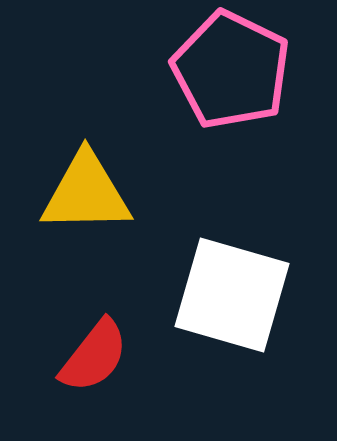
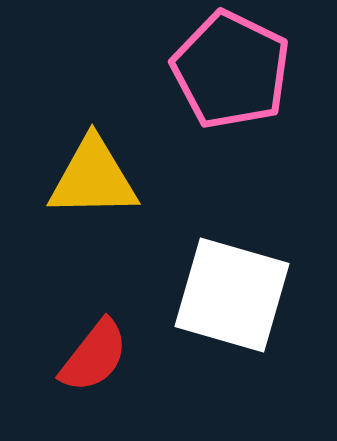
yellow triangle: moved 7 px right, 15 px up
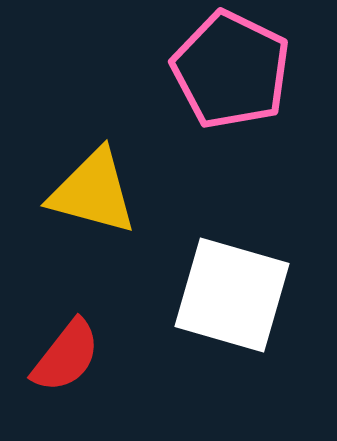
yellow triangle: moved 14 px down; rotated 16 degrees clockwise
red semicircle: moved 28 px left
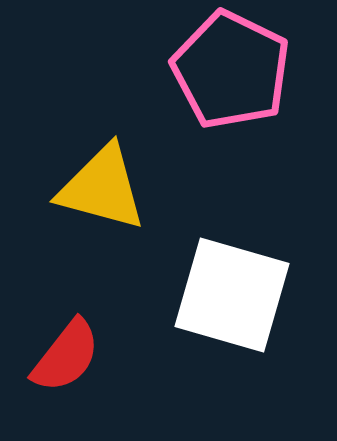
yellow triangle: moved 9 px right, 4 px up
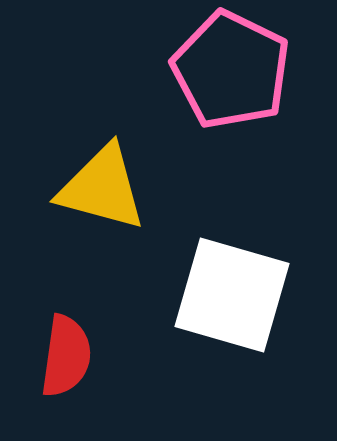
red semicircle: rotated 30 degrees counterclockwise
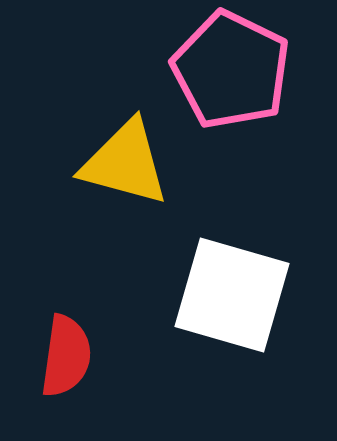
yellow triangle: moved 23 px right, 25 px up
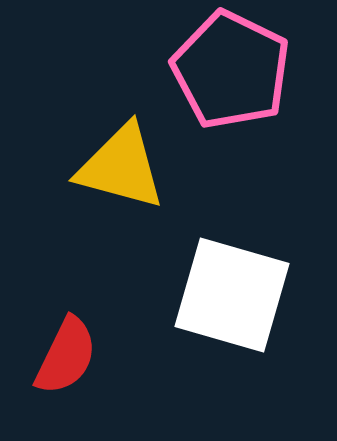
yellow triangle: moved 4 px left, 4 px down
red semicircle: rotated 18 degrees clockwise
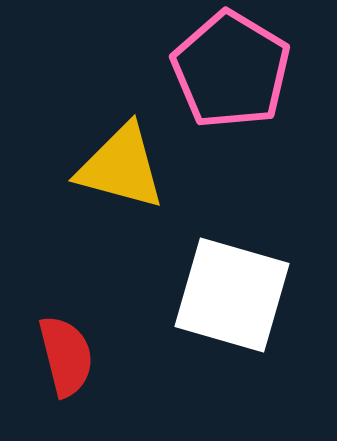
pink pentagon: rotated 5 degrees clockwise
red semicircle: rotated 40 degrees counterclockwise
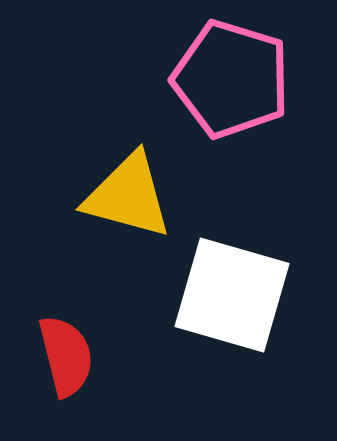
pink pentagon: moved 9 px down; rotated 14 degrees counterclockwise
yellow triangle: moved 7 px right, 29 px down
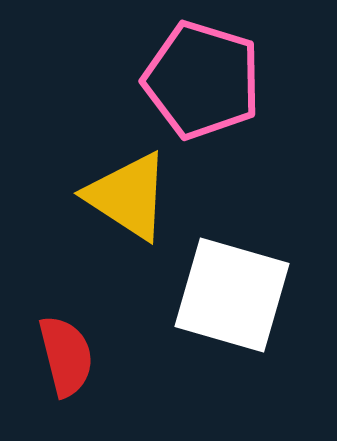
pink pentagon: moved 29 px left, 1 px down
yellow triangle: rotated 18 degrees clockwise
